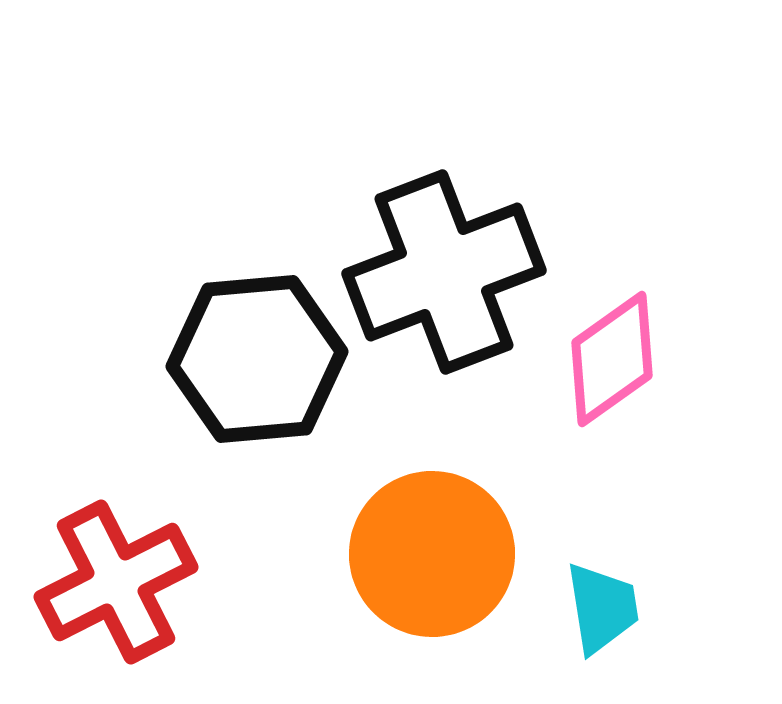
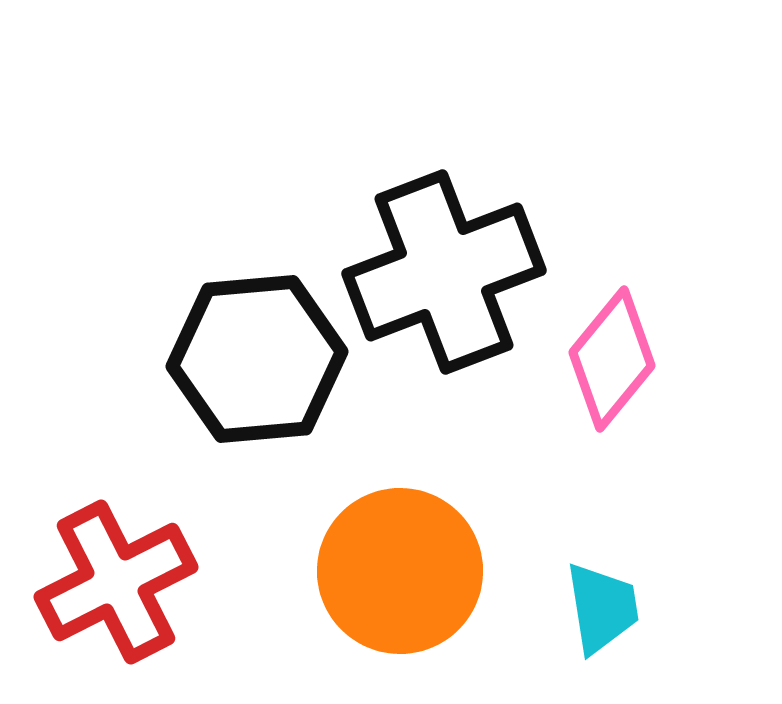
pink diamond: rotated 15 degrees counterclockwise
orange circle: moved 32 px left, 17 px down
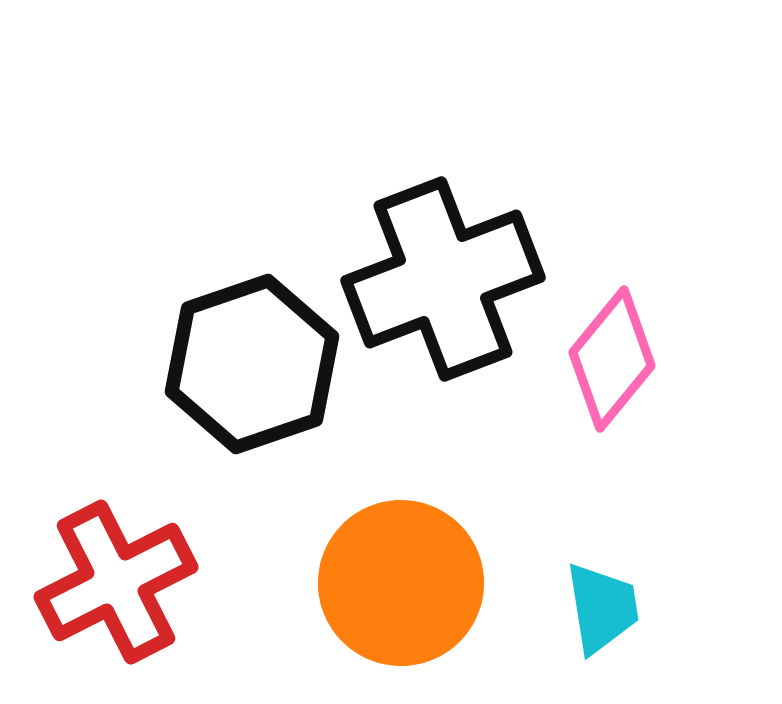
black cross: moved 1 px left, 7 px down
black hexagon: moved 5 px left, 5 px down; rotated 14 degrees counterclockwise
orange circle: moved 1 px right, 12 px down
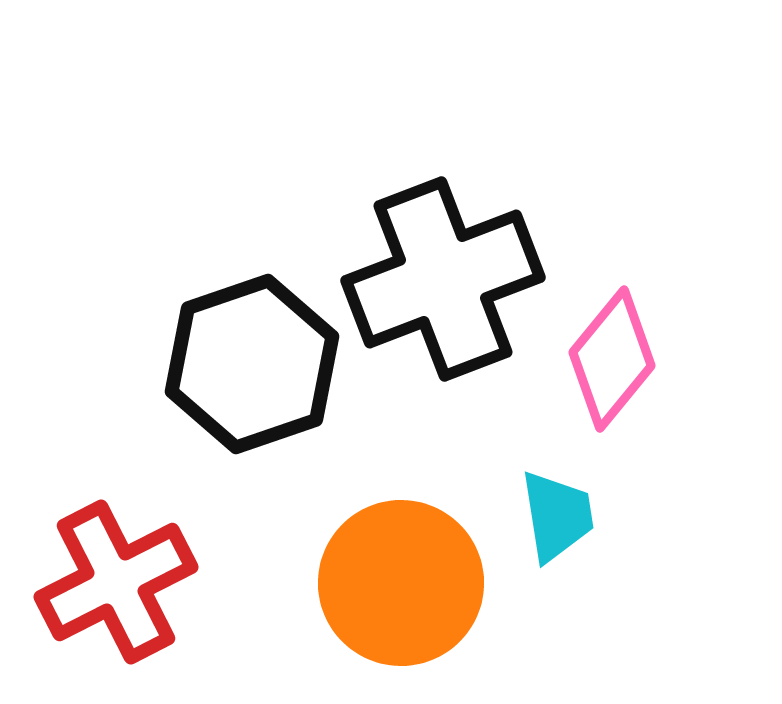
cyan trapezoid: moved 45 px left, 92 px up
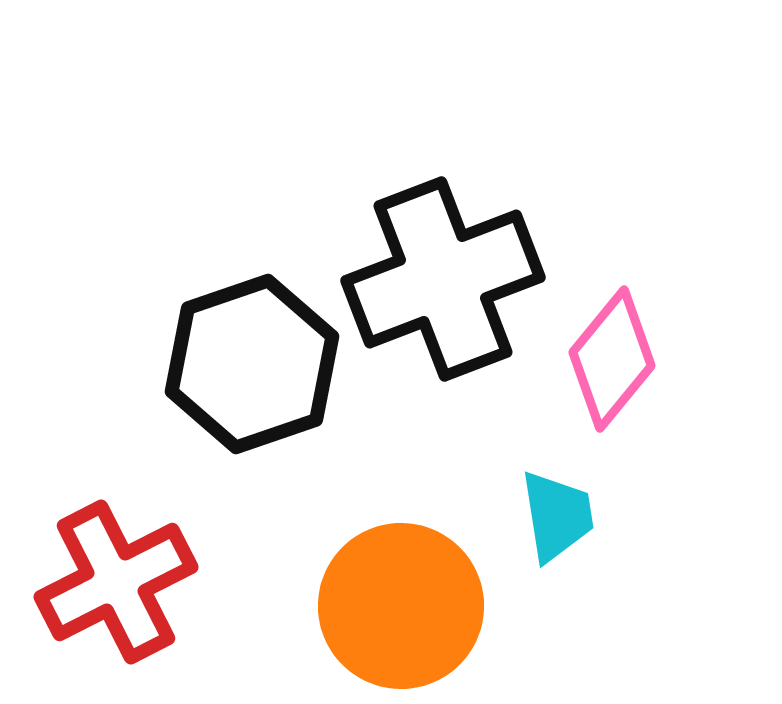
orange circle: moved 23 px down
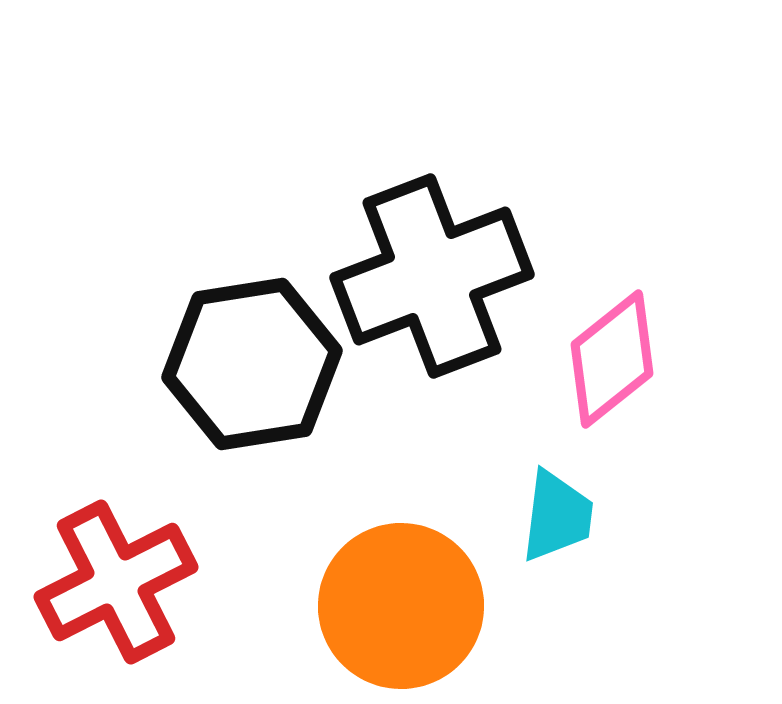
black cross: moved 11 px left, 3 px up
pink diamond: rotated 12 degrees clockwise
black hexagon: rotated 10 degrees clockwise
cyan trapezoid: rotated 16 degrees clockwise
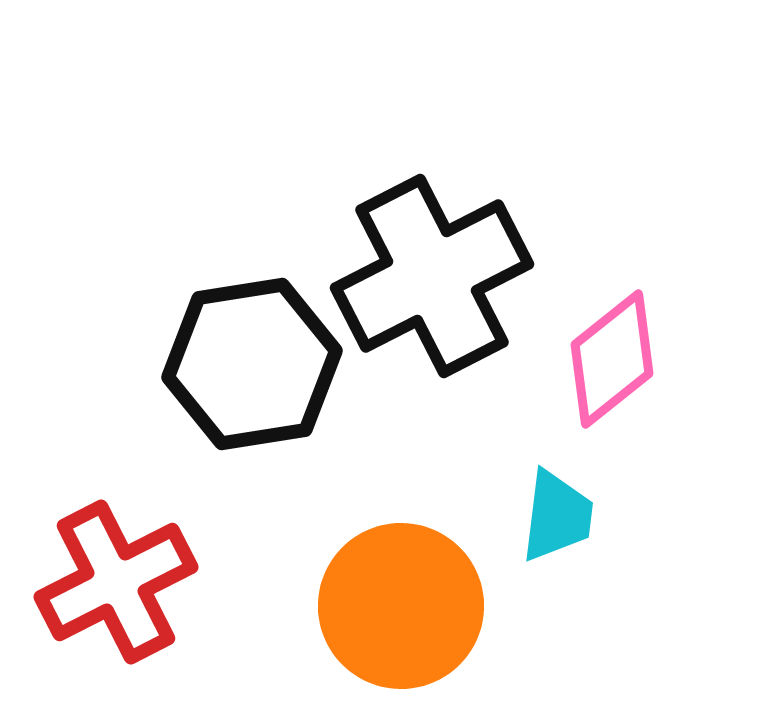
black cross: rotated 6 degrees counterclockwise
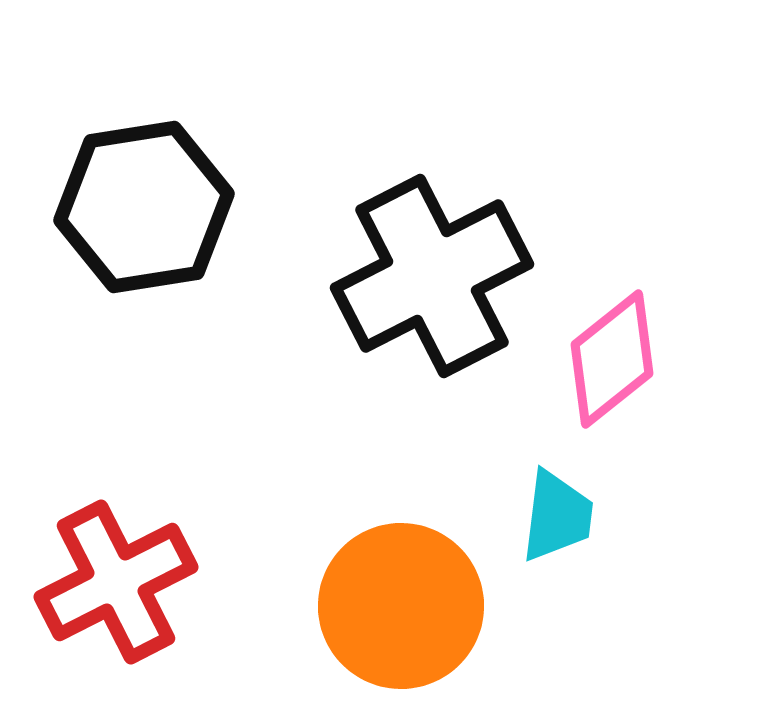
black hexagon: moved 108 px left, 157 px up
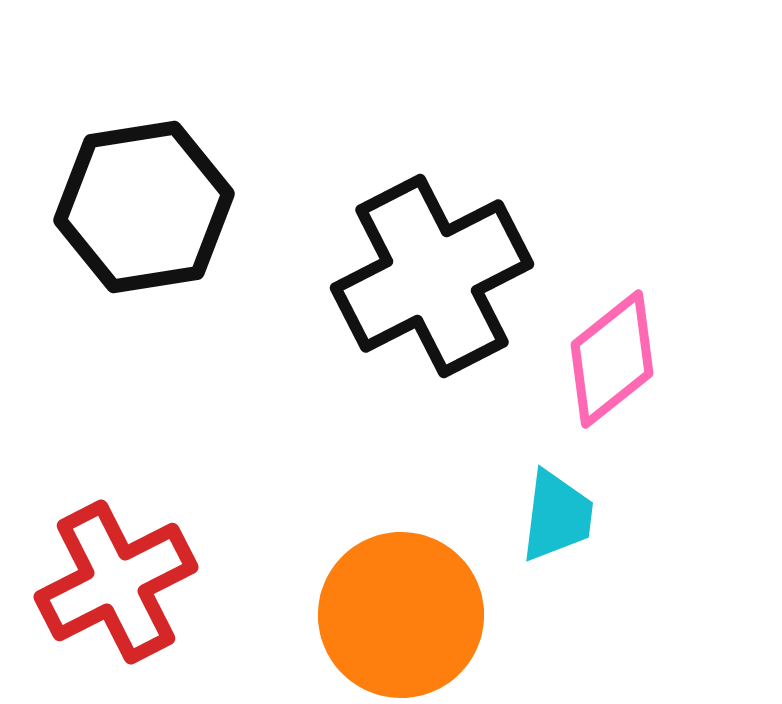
orange circle: moved 9 px down
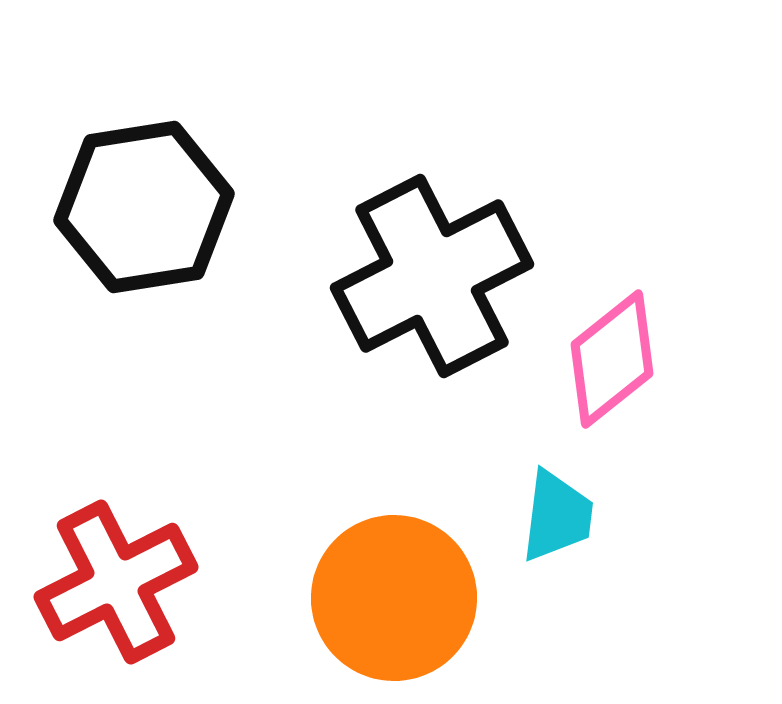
orange circle: moved 7 px left, 17 px up
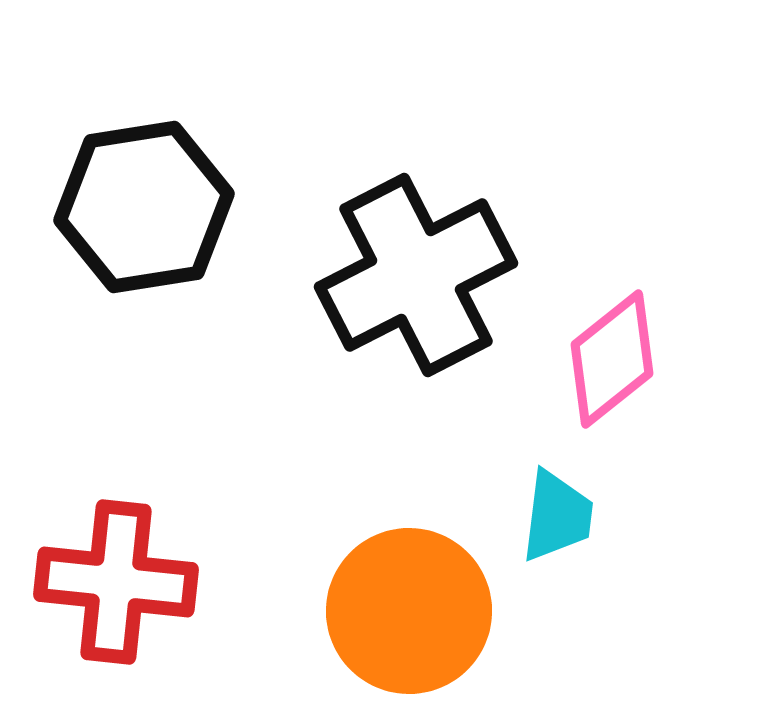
black cross: moved 16 px left, 1 px up
red cross: rotated 33 degrees clockwise
orange circle: moved 15 px right, 13 px down
